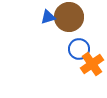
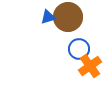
brown circle: moved 1 px left
orange cross: moved 2 px left, 2 px down
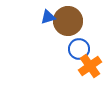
brown circle: moved 4 px down
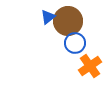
blue triangle: rotated 21 degrees counterclockwise
blue circle: moved 4 px left, 6 px up
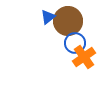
orange cross: moved 6 px left, 9 px up
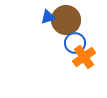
blue triangle: rotated 21 degrees clockwise
brown circle: moved 2 px left, 1 px up
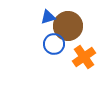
brown circle: moved 2 px right, 6 px down
blue circle: moved 21 px left, 1 px down
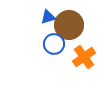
brown circle: moved 1 px right, 1 px up
